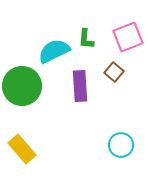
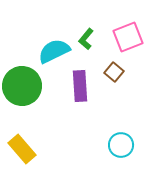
green L-shape: rotated 35 degrees clockwise
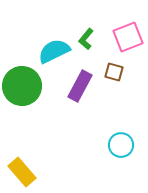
brown square: rotated 24 degrees counterclockwise
purple rectangle: rotated 32 degrees clockwise
yellow rectangle: moved 23 px down
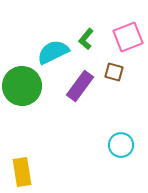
cyan semicircle: moved 1 px left, 1 px down
purple rectangle: rotated 8 degrees clockwise
yellow rectangle: rotated 32 degrees clockwise
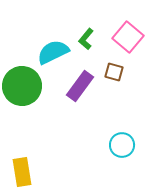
pink square: rotated 28 degrees counterclockwise
cyan circle: moved 1 px right
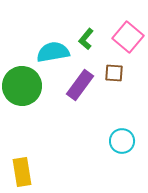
cyan semicircle: rotated 16 degrees clockwise
brown square: moved 1 px down; rotated 12 degrees counterclockwise
purple rectangle: moved 1 px up
cyan circle: moved 4 px up
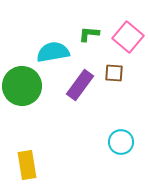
green L-shape: moved 3 px right, 5 px up; rotated 55 degrees clockwise
cyan circle: moved 1 px left, 1 px down
yellow rectangle: moved 5 px right, 7 px up
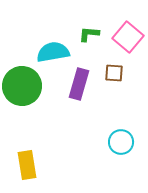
purple rectangle: moved 1 px left, 1 px up; rotated 20 degrees counterclockwise
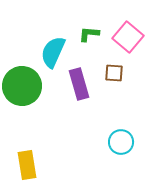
cyan semicircle: rotated 56 degrees counterclockwise
purple rectangle: rotated 32 degrees counterclockwise
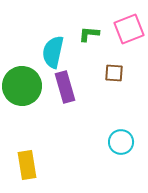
pink square: moved 1 px right, 8 px up; rotated 28 degrees clockwise
cyan semicircle: rotated 12 degrees counterclockwise
purple rectangle: moved 14 px left, 3 px down
